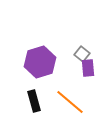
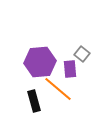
purple hexagon: rotated 12 degrees clockwise
purple rectangle: moved 18 px left, 1 px down
orange line: moved 12 px left, 13 px up
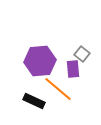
purple hexagon: moved 1 px up
purple rectangle: moved 3 px right
black rectangle: rotated 50 degrees counterclockwise
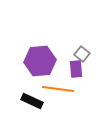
purple rectangle: moved 3 px right
orange line: rotated 32 degrees counterclockwise
black rectangle: moved 2 px left
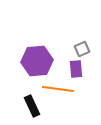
gray square: moved 5 px up; rotated 28 degrees clockwise
purple hexagon: moved 3 px left
black rectangle: moved 5 px down; rotated 40 degrees clockwise
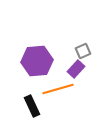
gray square: moved 1 px right, 2 px down
purple rectangle: rotated 48 degrees clockwise
orange line: rotated 24 degrees counterclockwise
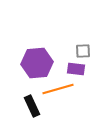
gray square: rotated 21 degrees clockwise
purple hexagon: moved 2 px down
purple rectangle: rotated 54 degrees clockwise
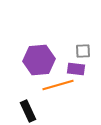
purple hexagon: moved 2 px right, 3 px up
orange line: moved 4 px up
black rectangle: moved 4 px left, 5 px down
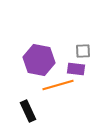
purple hexagon: rotated 16 degrees clockwise
